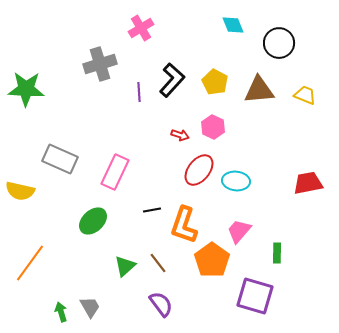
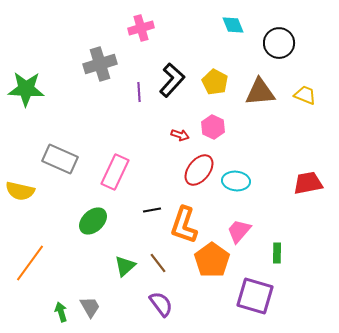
pink cross: rotated 15 degrees clockwise
brown triangle: moved 1 px right, 2 px down
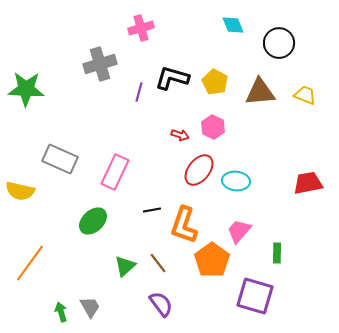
black L-shape: moved 2 px up; rotated 116 degrees counterclockwise
purple line: rotated 18 degrees clockwise
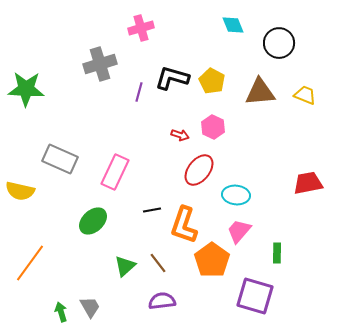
yellow pentagon: moved 3 px left, 1 px up
cyan ellipse: moved 14 px down
purple semicircle: moved 1 px right, 3 px up; rotated 60 degrees counterclockwise
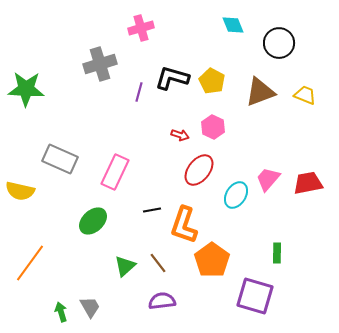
brown triangle: rotated 16 degrees counterclockwise
cyan ellipse: rotated 64 degrees counterclockwise
pink trapezoid: moved 29 px right, 52 px up
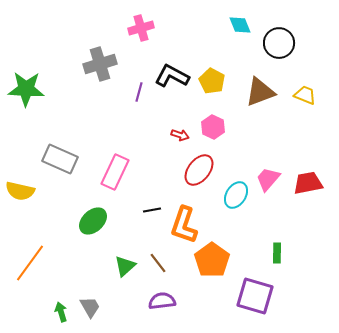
cyan diamond: moved 7 px right
black L-shape: moved 2 px up; rotated 12 degrees clockwise
